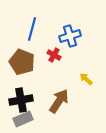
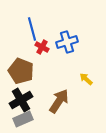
blue line: rotated 30 degrees counterclockwise
blue cross: moved 3 px left, 6 px down
red cross: moved 12 px left, 8 px up
brown pentagon: moved 1 px left, 9 px down
black cross: rotated 20 degrees counterclockwise
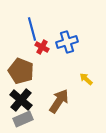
black cross: rotated 20 degrees counterclockwise
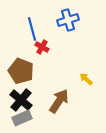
blue cross: moved 1 px right, 22 px up
gray rectangle: moved 1 px left, 1 px up
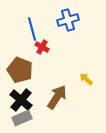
brown pentagon: moved 1 px left, 1 px up
brown arrow: moved 2 px left, 4 px up
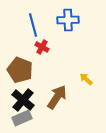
blue cross: rotated 15 degrees clockwise
blue line: moved 1 px right, 4 px up
black cross: moved 2 px right
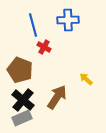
red cross: moved 2 px right
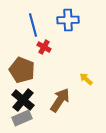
brown pentagon: moved 2 px right
brown arrow: moved 3 px right, 3 px down
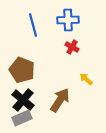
red cross: moved 28 px right
